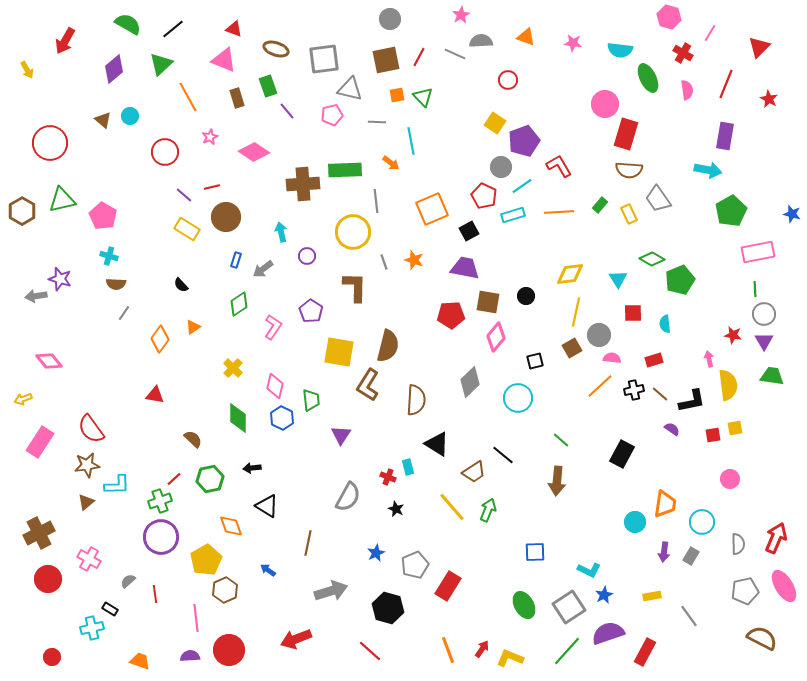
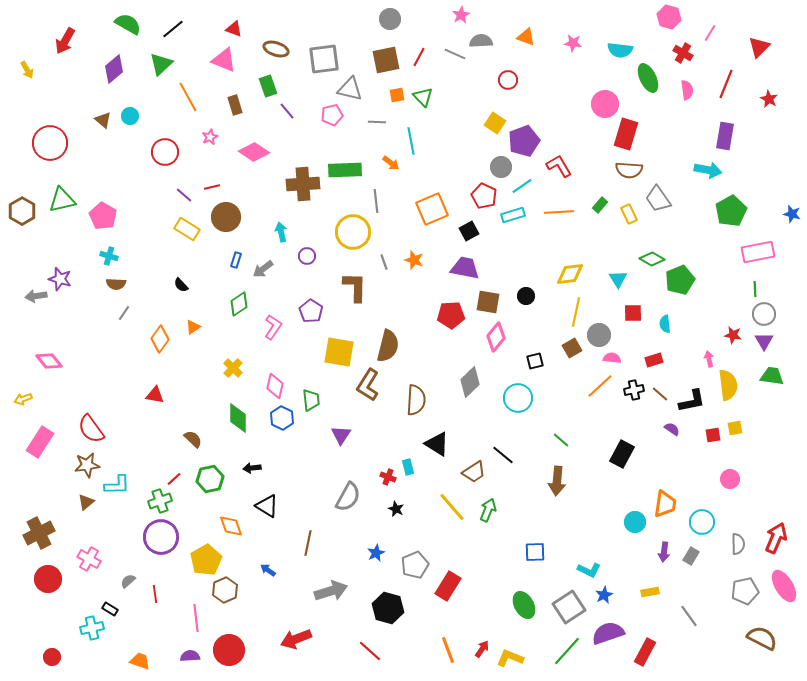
brown rectangle at (237, 98): moved 2 px left, 7 px down
yellow rectangle at (652, 596): moved 2 px left, 4 px up
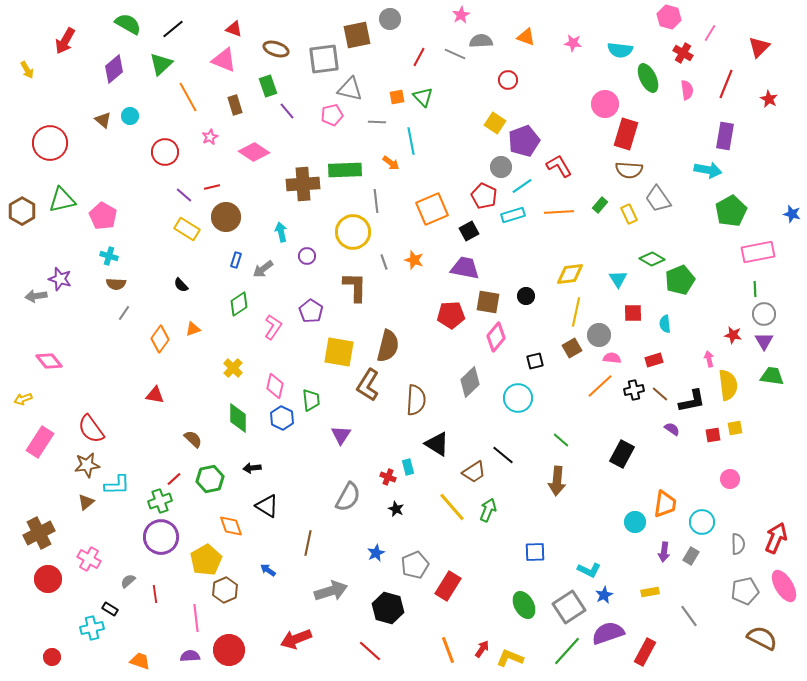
brown square at (386, 60): moved 29 px left, 25 px up
orange square at (397, 95): moved 2 px down
orange triangle at (193, 327): moved 2 px down; rotated 14 degrees clockwise
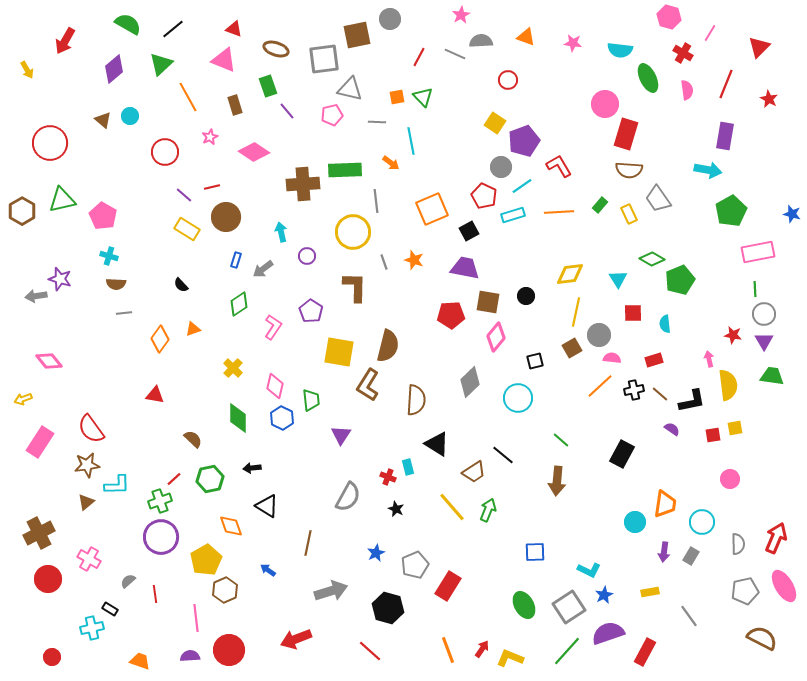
gray line at (124, 313): rotated 49 degrees clockwise
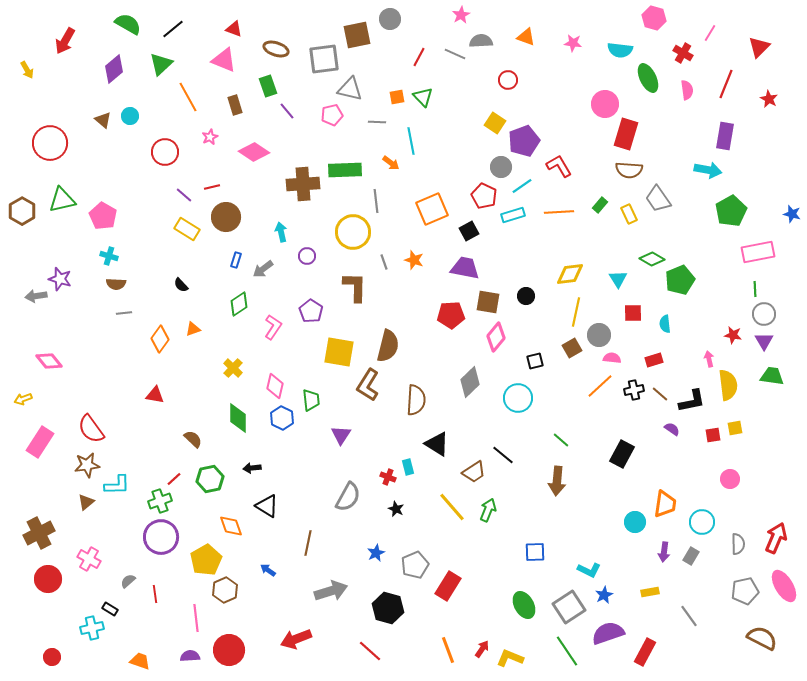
pink hexagon at (669, 17): moved 15 px left, 1 px down
green line at (567, 651): rotated 76 degrees counterclockwise
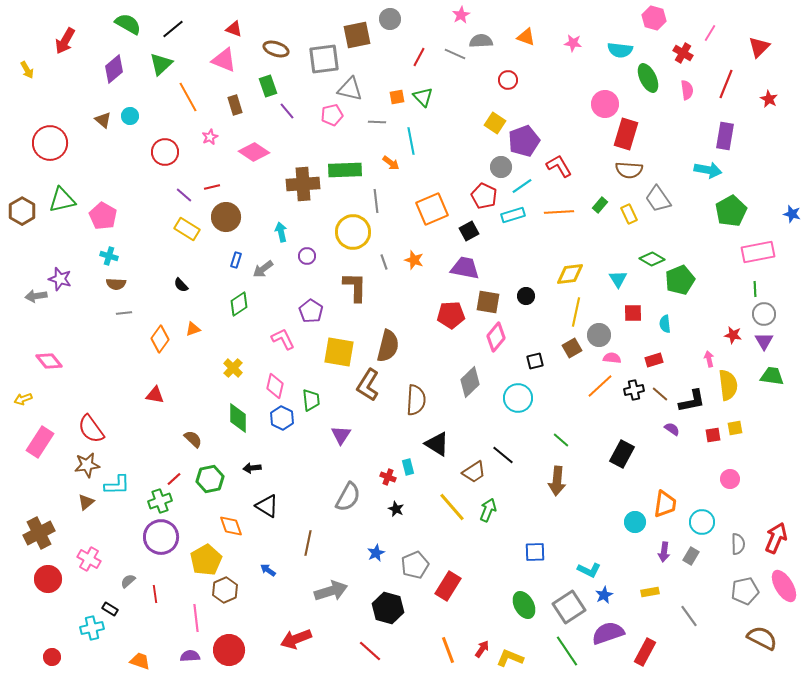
pink L-shape at (273, 327): moved 10 px right, 12 px down; rotated 60 degrees counterclockwise
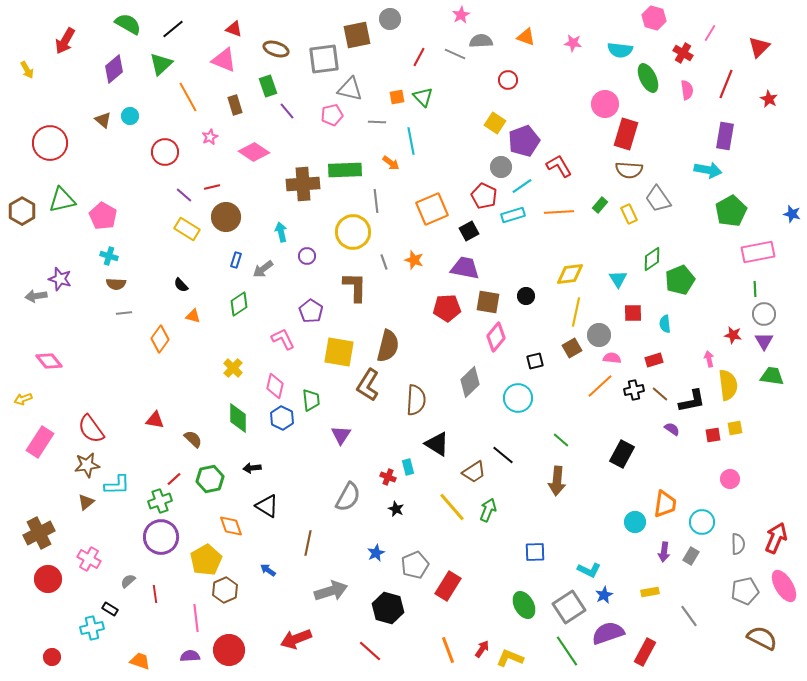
green diamond at (652, 259): rotated 65 degrees counterclockwise
red pentagon at (451, 315): moved 4 px left, 7 px up
orange triangle at (193, 329): moved 13 px up; rotated 35 degrees clockwise
red triangle at (155, 395): moved 25 px down
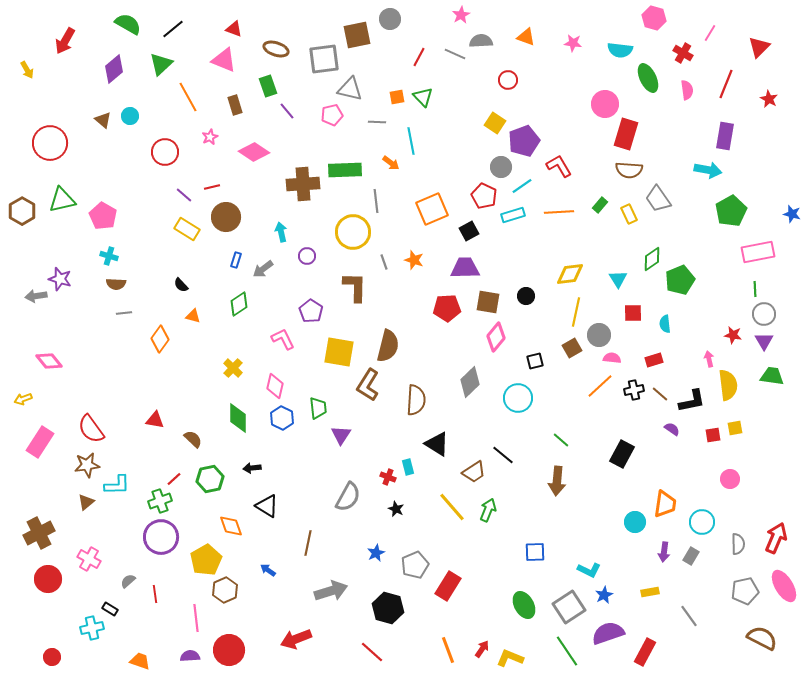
purple trapezoid at (465, 268): rotated 12 degrees counterclockwise
green trapezoid at (311, 400): moved 7 px right, 8 px down
red line at (370, 651): moved 2 px right, 1 px down
